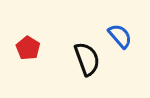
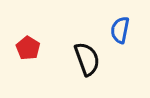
blue semicircle: moved 6 px up; rotated 128 degrees counterclockwise
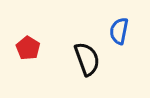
blue semicircle: moved 1 px left, 1 px down
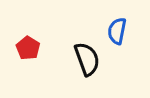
blue semicircle: moved 2 px left
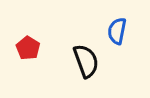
black semicircle: moved 1 px left, 2 px down
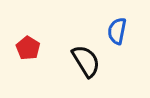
black semicircle: rotated 12 degrees counterclockwise
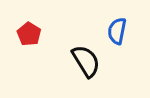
red pentagon: moved 1 px right, 14 px up
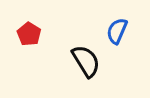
blue semicircle: rotated 12 degrees clockwise
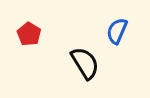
black semicircle: moved 1 px left, 2 px down
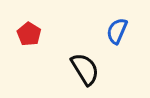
black semicircle: moved 6 px down
